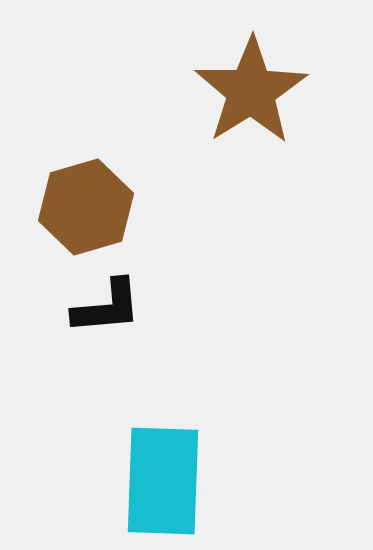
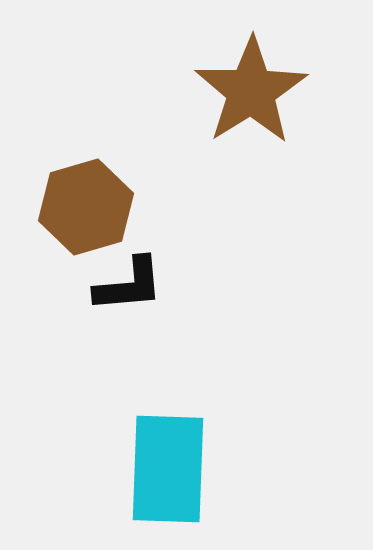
black L-shape: moved 22 px right, 22 px up
cyan rectangle: moved 5 px right, 12 px up
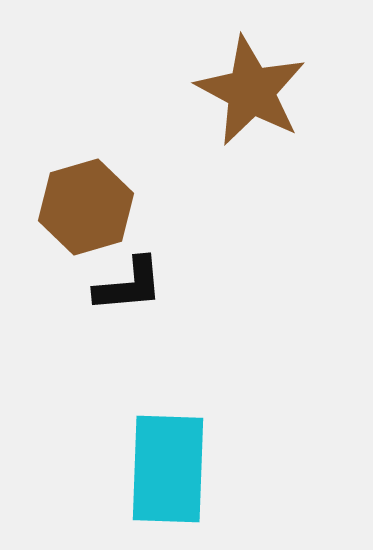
brown star: rotated 12 degrees counterclockwise
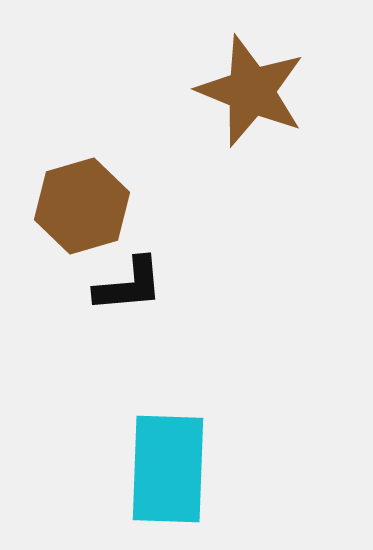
brown star: rotated 6 degrees counterclockwise
brown hexagon: moved 4 px left, 1 px up
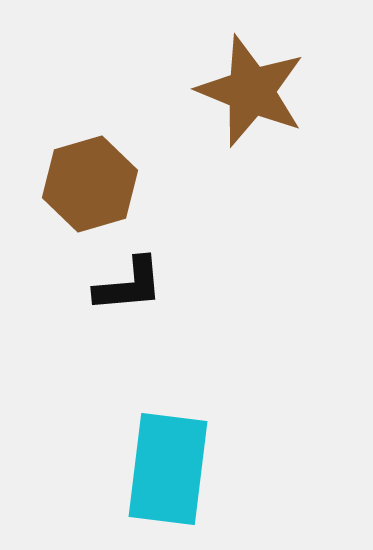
brown hexagon: moved 8 px right, 22 px up
cyan rectangle: rotated 5 degrees clockwise
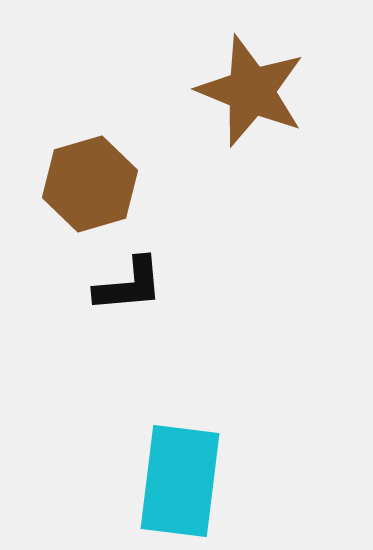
cyan rectangle: moved 12 px right, 12 px down
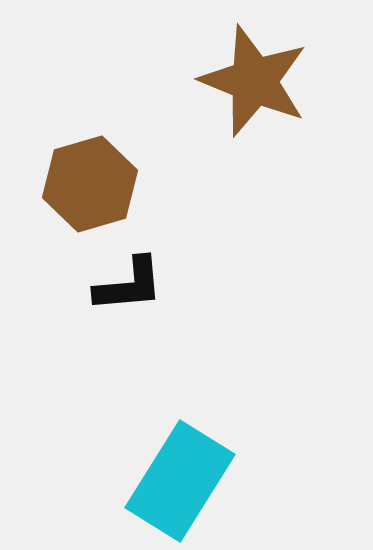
brown star: moved 3 px right, 10 px up
cyan rectangle: rotated 25 degrees clockwise
